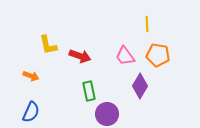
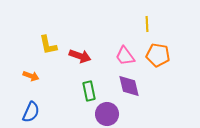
purple diamond: moved 11 px left; rotated 45 degrees counterclockwise
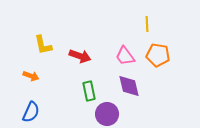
yellow L-shape: moved 5 px left
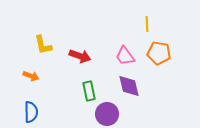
orange pentagon: moved 1 px right, 2 px up
blue semicircle: rotated 25 degrees counterclockwise
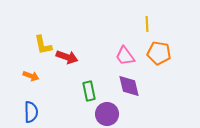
red arrow: moved 13 px left, 1 px down
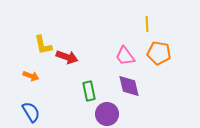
blue semicircle: rotated 30 degrees counterclockwise
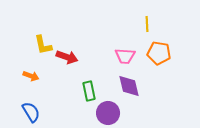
pink trapezoid: rotated 50 degrees counterclockwise
purple circle: moved 1 px right, 1 px up
